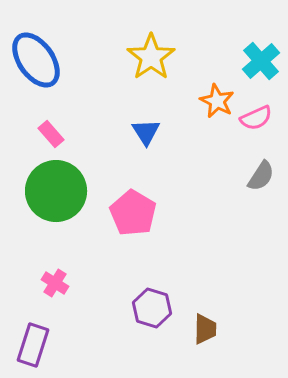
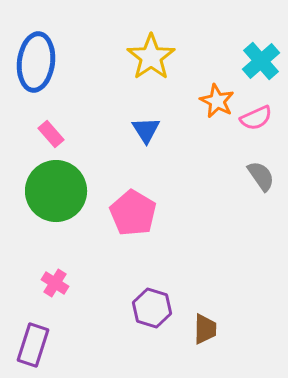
blue ellipse: moved 2 px down; rotated 42 degrees clockwise
blue triangle: moved 2 px up
gray semicircle: rotated 68 degrees counterclockwise
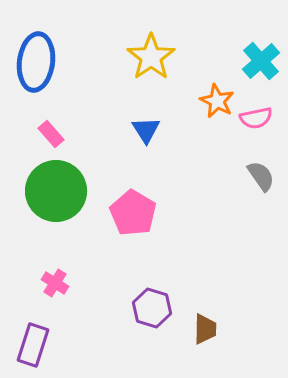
pink semicircle: rotated 12 degrees clockwise
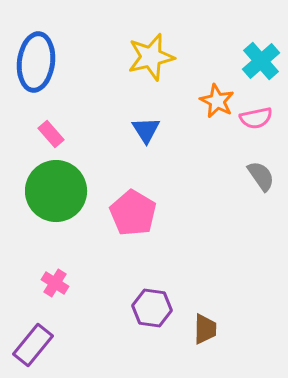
yellow star: rotated 21 degrees clockwise
purple hexagon: rotated 9 degrees counterclockwise
purple rectangle: rotated 21 degrees clockwise
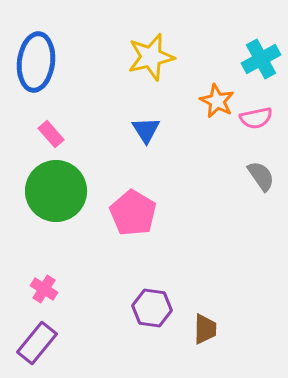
cyan cross: moved 2 px up; rotated 12 degrees clockwise
pink cross: moved 11 px left, 6 px down
purple rectangle: moved 4 px right, 2 px up
